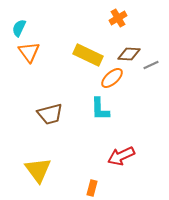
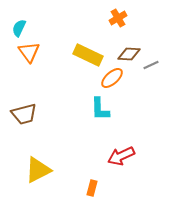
brown trapezoid: moved 26 px left
yellow triangle: rotated 40 degrees clockwise
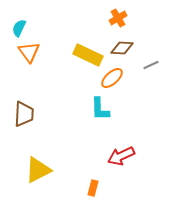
brown diamond: moved 7 px left, 6 px up
brown trapezoid: rotated 72 degrees counterclockwise
orange rectangle: moved 1 px right
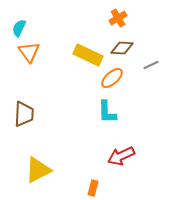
cyan L-shape: moved 7 px right, 3 px down
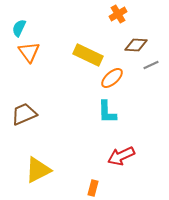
orange cross: moved 4 px up
brown diamond: moved 14 px right, 3 px up
brown trapezoid: rotated 116 degrees counterclockwise
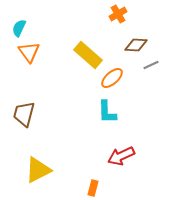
yellow rectangle: rotated 16 degrees clockwise
brown trapezoid: rotated 52 degrees counterclockwise
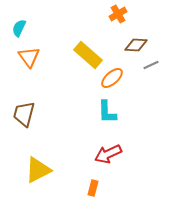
orange triangle: moved 5 px down
red arrow: moved 13 px left, 2 px up
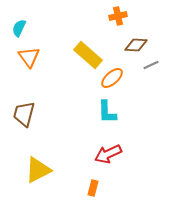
orange cross: moved 2 px down; rotated 18 degrees clockwise
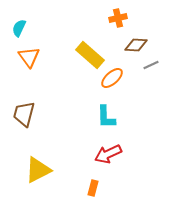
orange cross: moved 2 px down
yellow rectangle: moved 2 px right
cyan L-shape: moved 1 px left, 5 px down
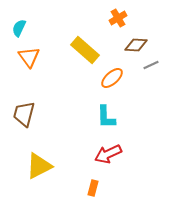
orange cross: rotated 18 degrees counterclockwise
yellow rectangle: moved 5 px left, 5 px up
yellow triangle: moved 1 px right, 4 px up
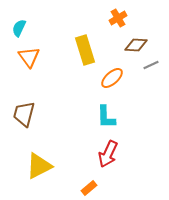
yellow rectangle: rotated 32 degrees clockwise
red arrow: rotated 40 degrees counterclockwise
orange rectangle: moved 4 px left; rotated 35 degrees clockwise
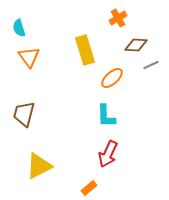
cyan semicircle: rotated 42 degrees counterclockwise
cyan L-shape: moved 1 px up
